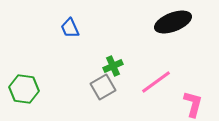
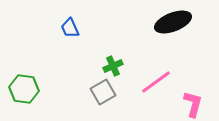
gray square: moved 5 px down
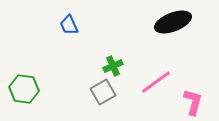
blue trapezoid: moved 1 px left, 3 px up
pink L-shape: moved 2 px up
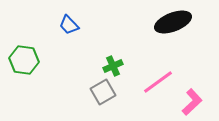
blue trapezoid: rotated 20 degrees counterclockwise
pink line: moved 2 px right
green hexagon: moved 29 px up
pink L-shape: moved 1 px left; rotated 32 degrees clockwise
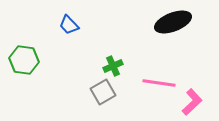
pink line: moved 1 px right, 1 px down; rotated 44 degrees clockwise
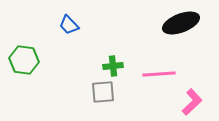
black ellipse: moved 8 px right, 1 px down
green cross: rotated 18 degrees clockwise
pink line: moved 9 px up; rotated 12 degrees counterclockwise
gray square: rotated 25 degrees clockwise
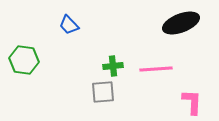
pink line: moved 3 px left, 5 px up
pink L-shape: rotated 44 degrees counterclockwise
